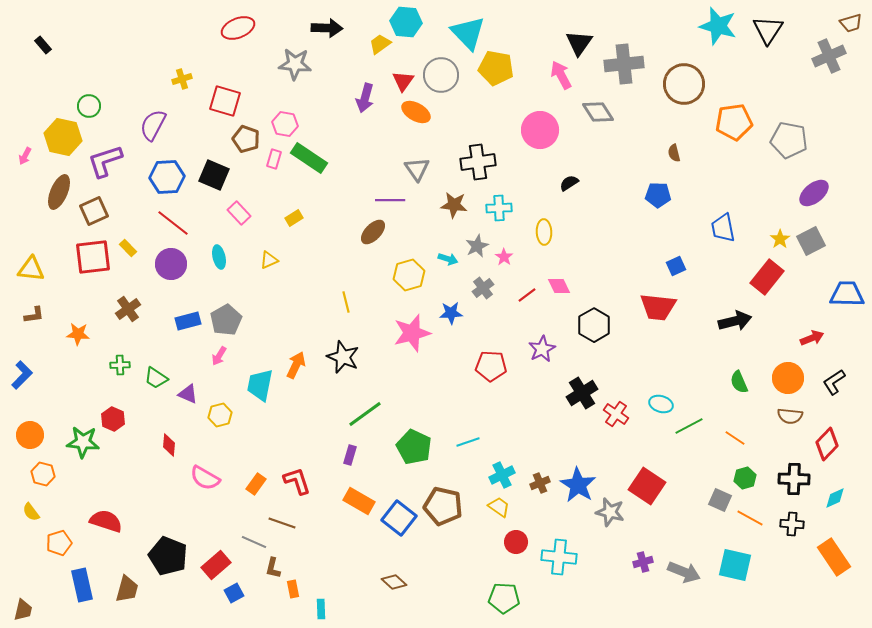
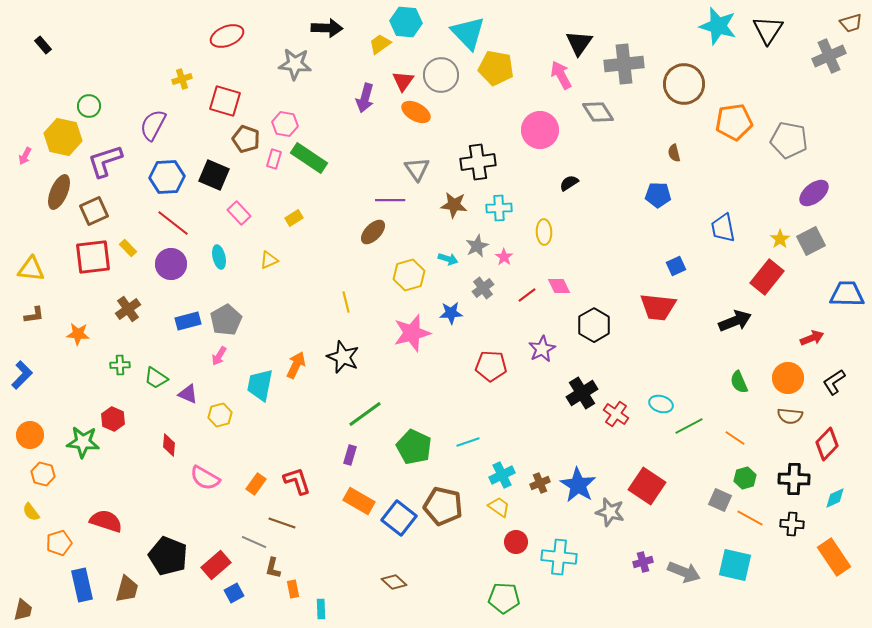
red ellipse at (238, 28): moved 11 px left, 8 px down
black arrow at (735, 321): rotated 8 degrees counterclockwise
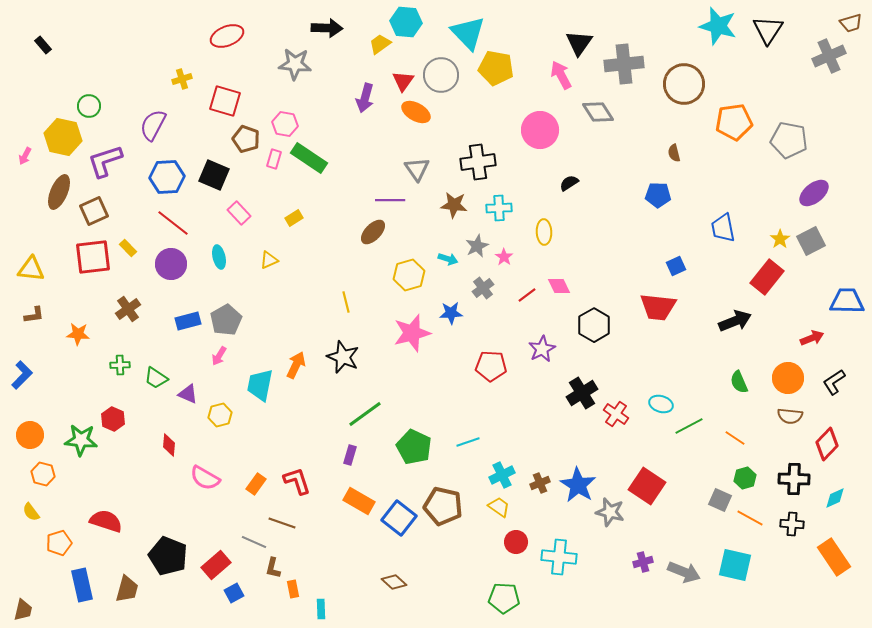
blue trapezoid at (847, 294): moved 7 px down
green star at (83, 442): moved 2 px left, 2 px up
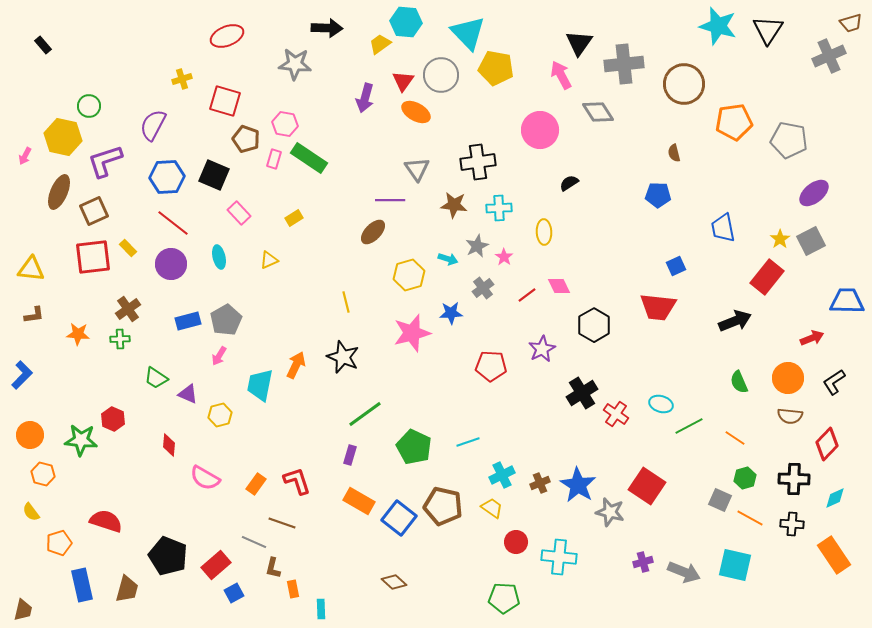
green cross at (120, 365): moved 26 px up
yellow trapezoid at (499, 507): moved 7 px left, 1 px down
orange rectangle at (834, 557): moved 2 px up
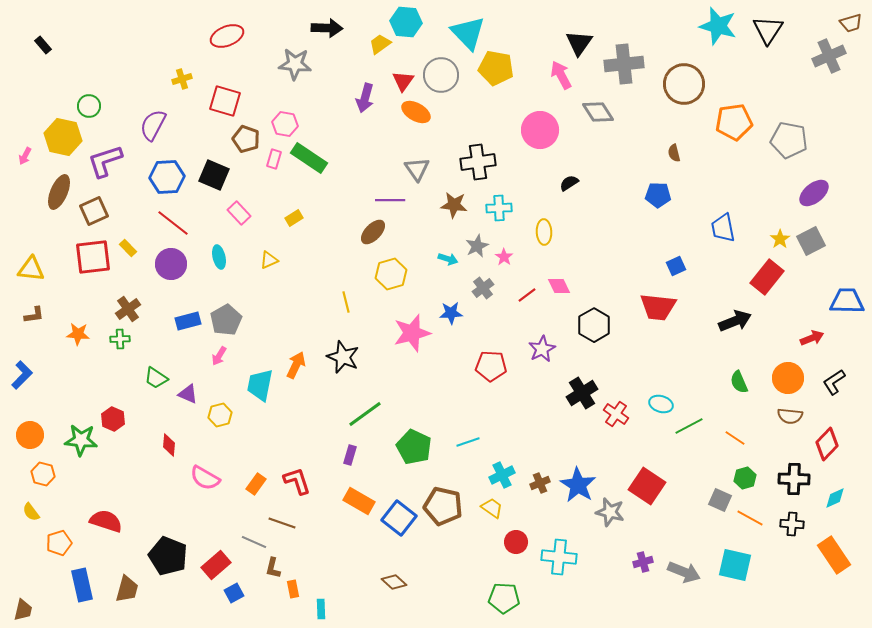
yellow hexagon at (409, 275): moved 18 px left, 1 px up
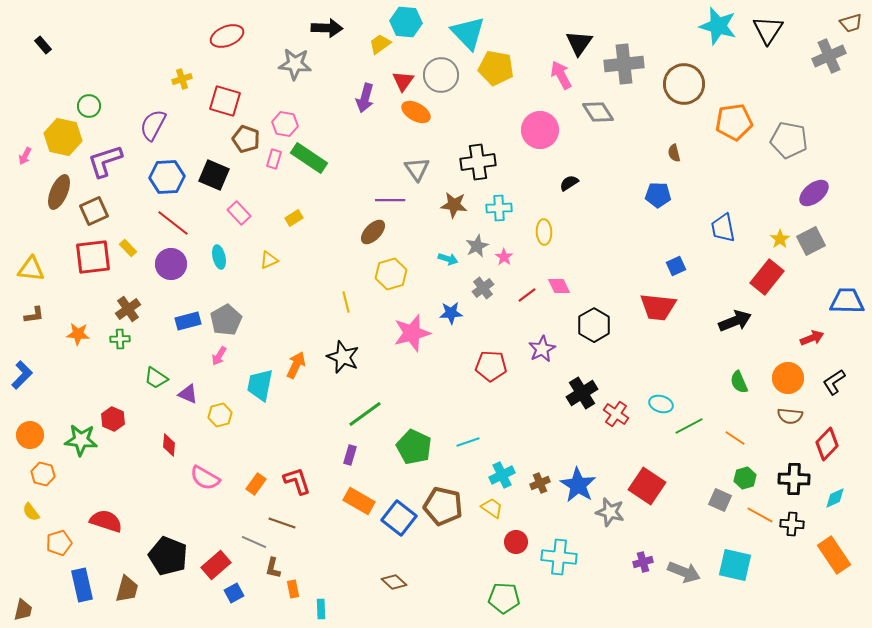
orange line at (750, 518): moved 10 px right, 3 px up
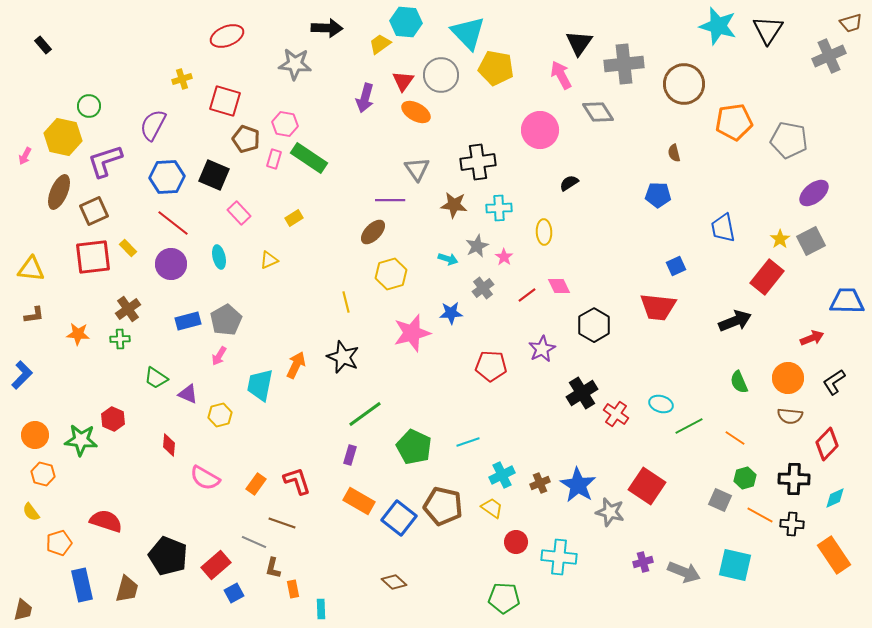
orange circle at (30, 435): moved 5 px right
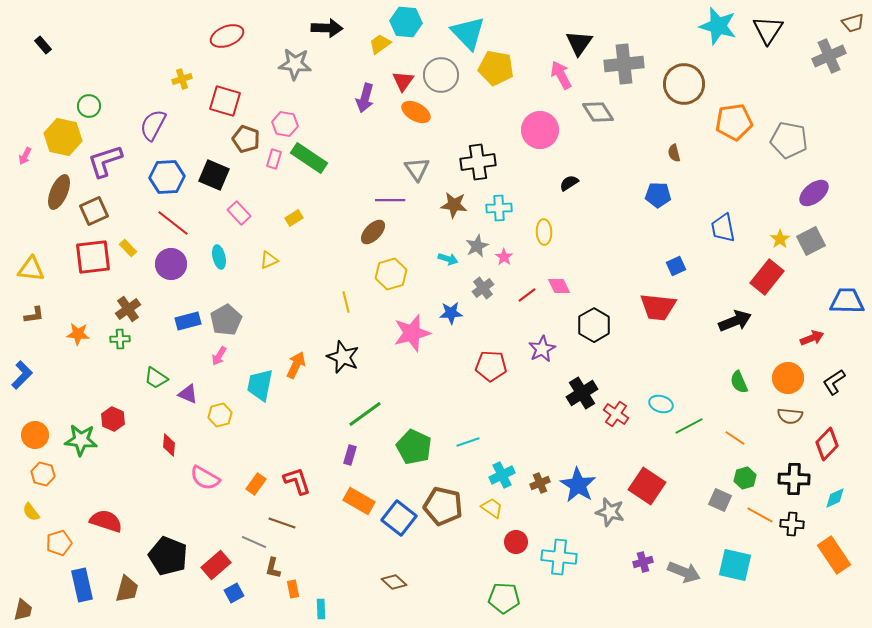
brown trapezoid at (851, 23): moved 2 px right
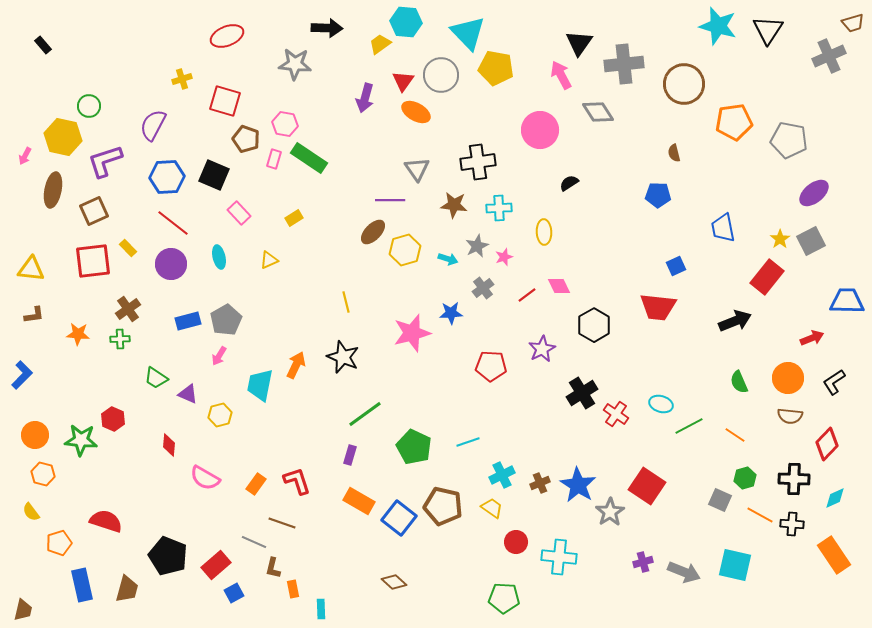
brown ellipse at (59, 192): moved 6 px left, 2 px up; rotated 12 degrees counterclockwise
red square at (93, 257): moved 4 px down
pink star at (504, 257): rotated 18 degrees clockwise
yellow hexagon at (391, 274): moved 14 px right, 24 px up
orange line at (735, 438): moved 3 px up
gray star at (610, 512): rotated 24 degrees clockwise
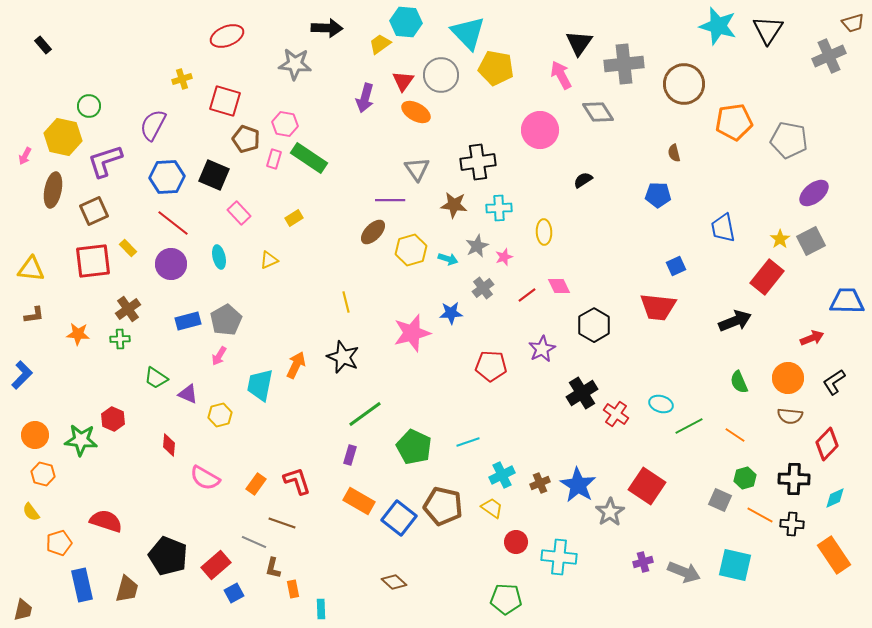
black semicircle at (569, 183): moved 14 px right, 3 px up
yellow hexagon at (405, 250): moved 6 px right
green pentagon at (504, 598): moved 2 px right, 1 px down
